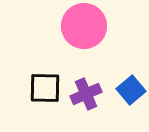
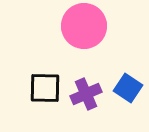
blue square: moved 3 px left, 2 px up; rotated 16 degrees counterclockwise
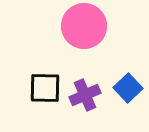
blue square: rotated 12 degrees clockwise
purple cross: moved 1 px left, 1 px down
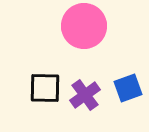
blue square: rotated 24 degrees clockwise
purple cross: rotated 12 degrees counterclockwise
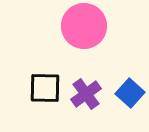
blue square: moved 2 px right, 5 px down; rotated 28 degrees counterclockwise
purple cross: moved 1 px right, 1 px up
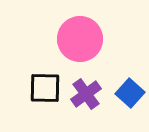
pink circle: moved 4 px left, 13 px down
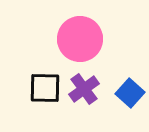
purple cross: moved 2 px left, 5 px up
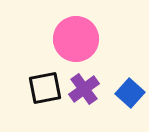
pink circle: moved 4 px left
black square: rotated 12 degrees counterclockwise
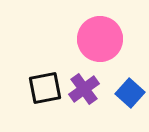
pink circle: moved 24 px right
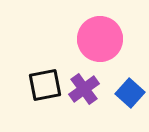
black square: moved 3 px up
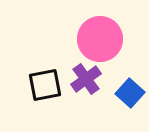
purple cross: moved 2 px right, 10 px up
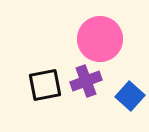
purple cross: moved 2 px down; rotated 16 degrees clockwise
blue square: moved 3 px down
